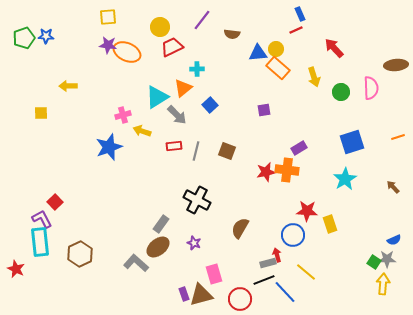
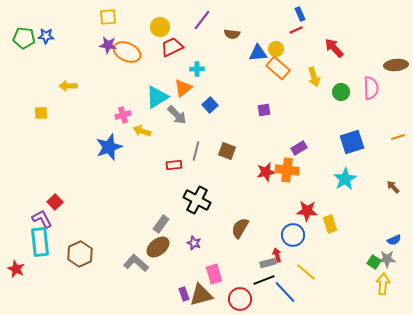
green pentagon at (24, 38): rotated 25 degrees clockwise
red rectangle at (174, 146): moved 19 px down
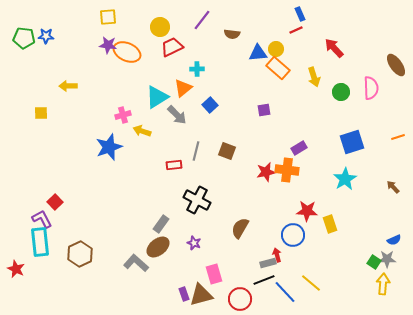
brown ellipse at (396, 65): rotated 60 degrees clockwise
yellow line at (306, 272): moved 5 px right, 11 px down
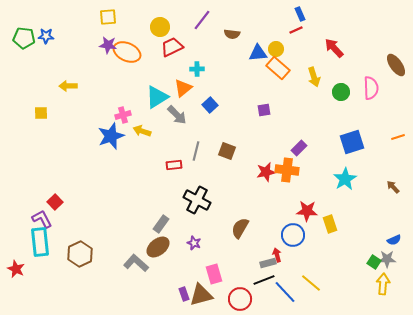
blue star at (109, 147): moved 2 px right, 11 px up
purple rectangle at (299, 148): rotated 14 degrees counterclockwise
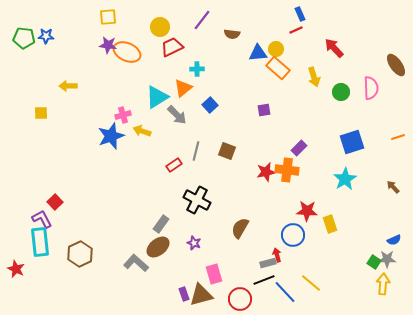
red rectangle at (174, 165): rotated 28 degrees counterclockwise
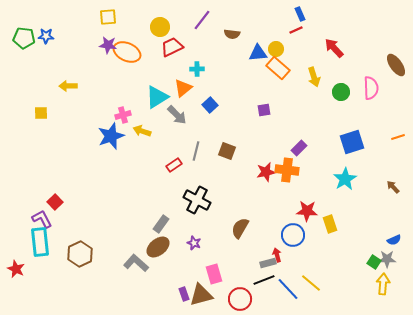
blue line at (285, 292): moved 3 px right, 3 px up
